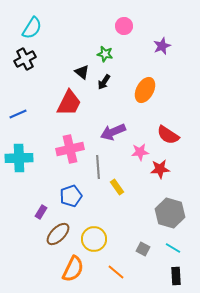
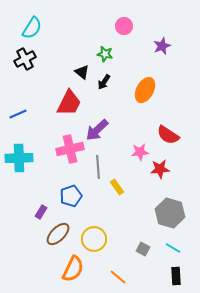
purple arrow: moved 16 px left, 2 px up; rotated 20 degrees counterclockwise
orange line: moved 2 px right, 5 px down
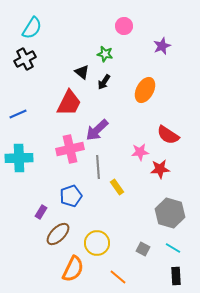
yellow circle: moved 3 px right, 4 px down
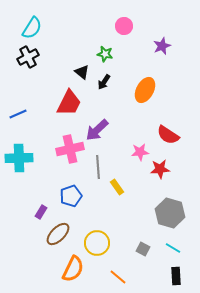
black cross: moved 3 px right, 2 px up
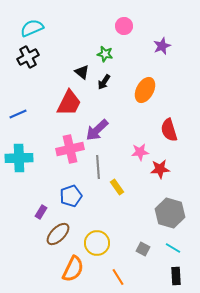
cyan semicircle: rotated 145 degrees counterclockwise
red semicircle: moved 1 px right, 5 px up; rotated 40 degrees clockwise
orange line: rotated 18 degrees clockwise
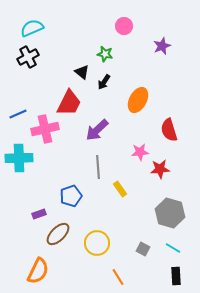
orange ellipse: moved 7 px left, 10 px down
pink cross: moved 25 px left, 20 px up
yellow rectangle: moved 3 px right, 2 px down
purple rectangle: moved 2 px left, 2 px down; rotated 40 degrees clockwise
orange semicircle: moved 35 px left, 2 px down
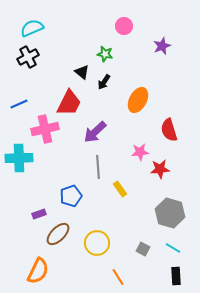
blue line: moved 1 px right, 10 px up
purple arrow: moved 2 px left, 2 px down
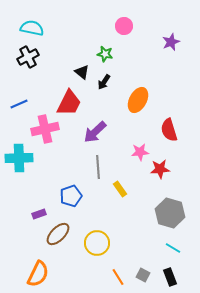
cyan semicircle: rotated 35 degrees clockwise
purple star: moved 9 px right, 4 px up
gray square: moved 26 px down
orange semicircle: moved 3 px down
black rectangle: moved 6 px left, 1 px down; rotated 18 degrees counterclockwise
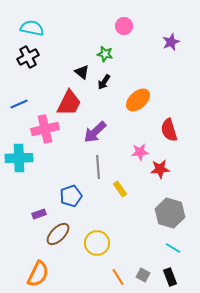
orange ellipse: rotated 20 degrees clockwise
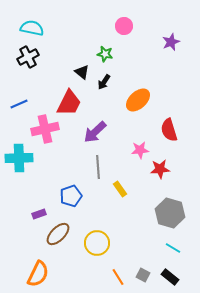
pink star: moved 2 px up
black rectangle: rotated 30 degrees counterclockwise
